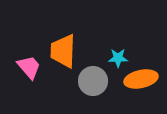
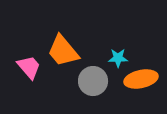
orange trapezoid: rotated 42 degrees counterclockwise
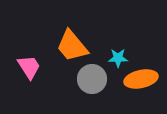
orange trapezoid: moved 9 px right, 5 px up
pink trapezoid: rotated 8 degrees clockwise
gray circle: moved 1 px left, 2 px up
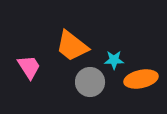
orange trapezoid: rotated 12 degrees counterclockwise
cyan star: moved 4 px left, 2 px down
gray circle: moved 2 px left, 3 px down
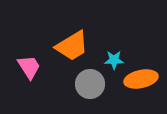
orange trapezoid: rotated 69 degrees counterclockwise
gray circle: moved 2 px down
